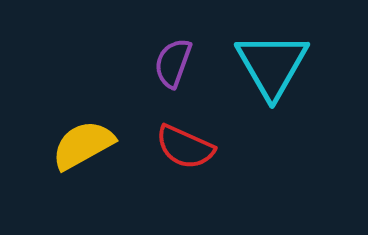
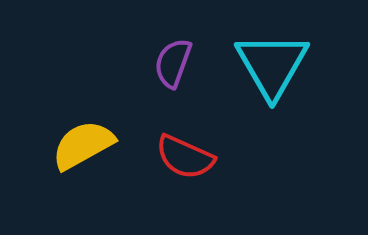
red semicircle: moved 10 px down
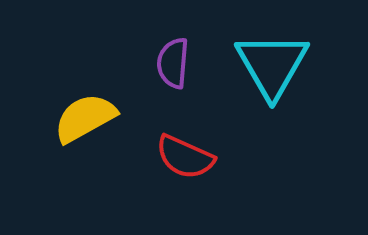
purple semicircle: rotated 15 degrees counterclockwise
yellow semicircle: moved 2 px right, 27 px up
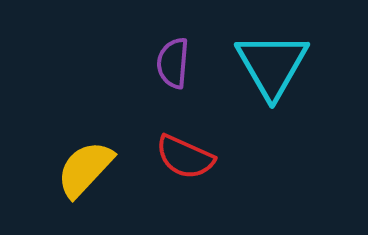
yellow semicircle: moved 51 px down; rotated 18 degrees counterclockwise
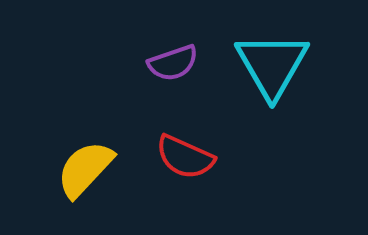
purple semicircle: rotated 114 degrees counterclockwise
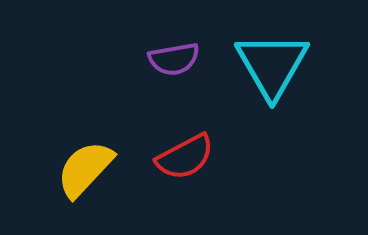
purple semicircle: moved 1 px right, 4 px up; rotated 9 degrees clockwise
red semicircle: rotated 52 degrees counterclockwise
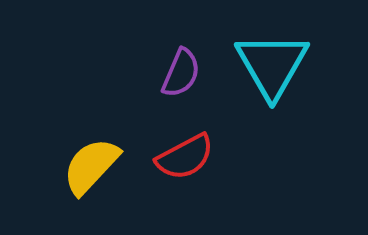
purple semicircle: moved 7 px right, 14 px down; rotated 57 degrees counterclockwise
yellow semicircle: moved 6 px right, 3 px up
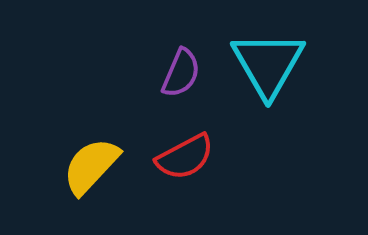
cyan triangle: moved 4 px left, 1 px up
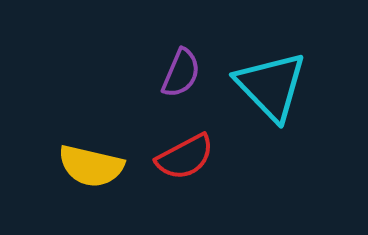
cyan triangle: moved 3 px right, 22 px down; rotated 14 degrees counterclockwise
yellow semicircle: rotated 120 degrees counterclockwise
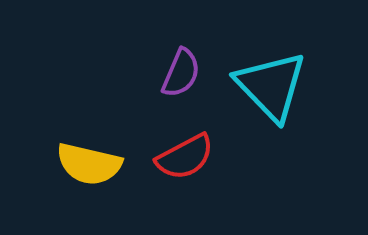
yellow semicircle: moved 2 px left, 2 px up
